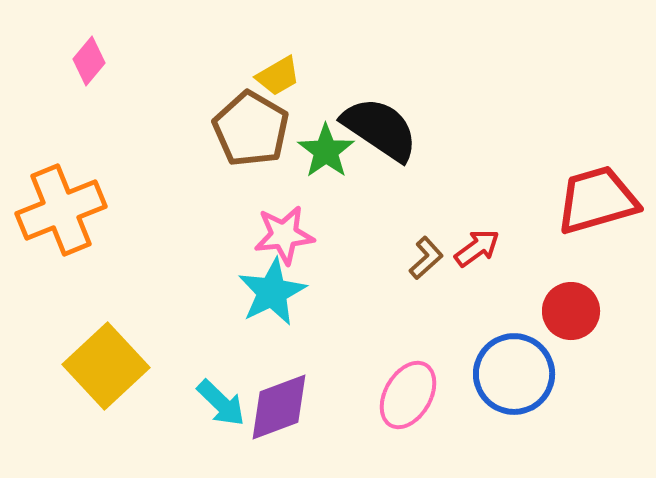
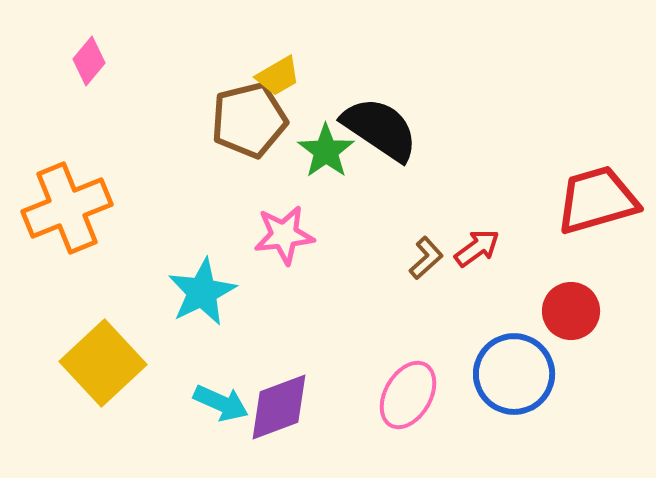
brown pentagon: moved 2 px left, 9 px up; rotated 28 degrees clockwise
orange cross: moved 6 px right, 2 px up
cyan star: moved 70 px left
yellow square: moved 3 px left, 3 px up
cyan arrow: rotated 20 degrees counterclockwise
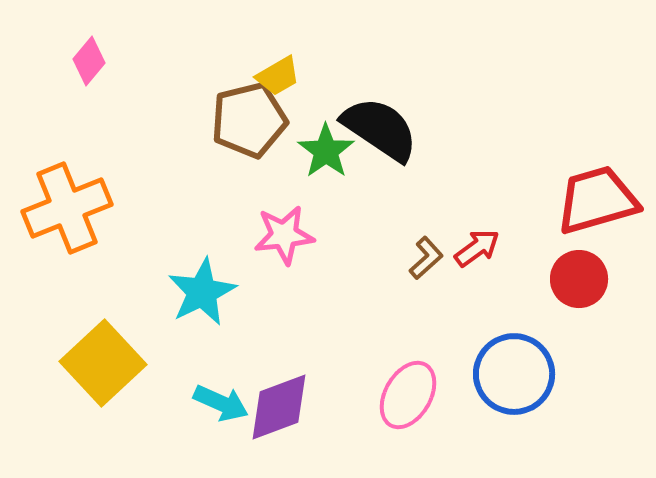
red circle: moved 8 px right, 32 px up
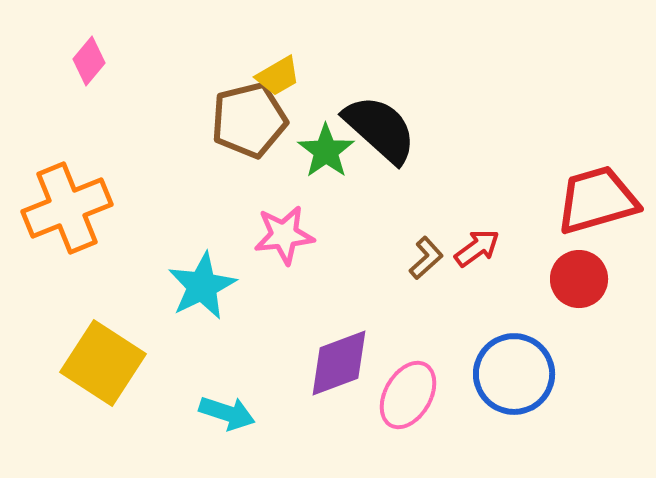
black semicircle: rotated 8 degrees clockwise
cyan star: moved 6 px up
yellow square: rotated 14 degrees counterclockwise
cyan arrow: moved 6 px right, 10 px down; rotated 6 degrees counterclockwise
purple diamond: moved 60 px right, 44 px up
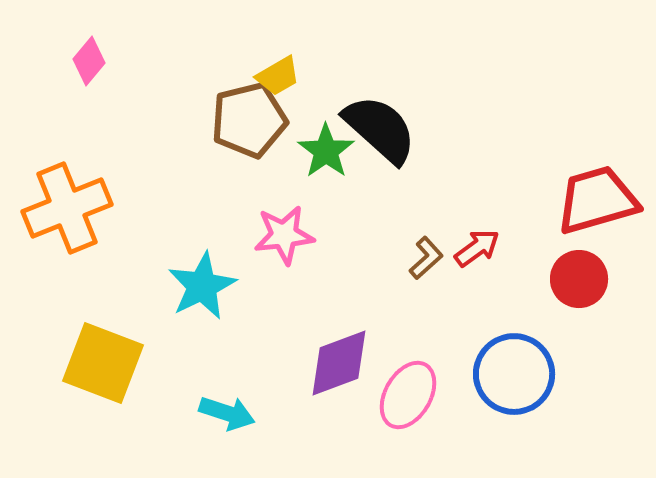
yellow square: rotated 12 degrees counterclockwise
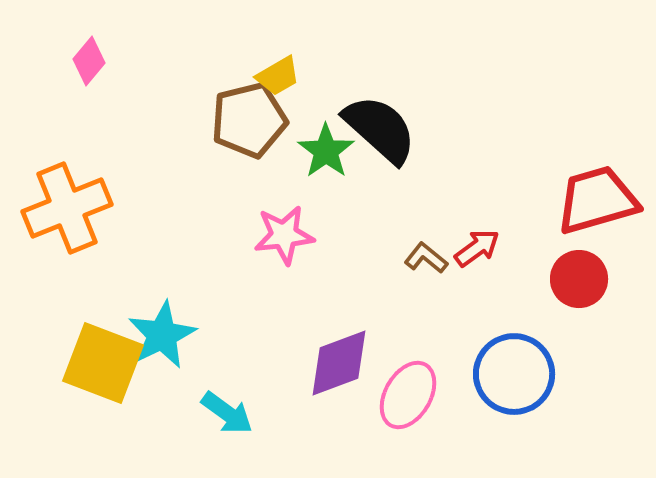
brown L-shape: rotated 99 degrees counterclockwise
cyan star: moved 40 px left, 49 px down
cyan arrow: rotated 18 degrees clockwise
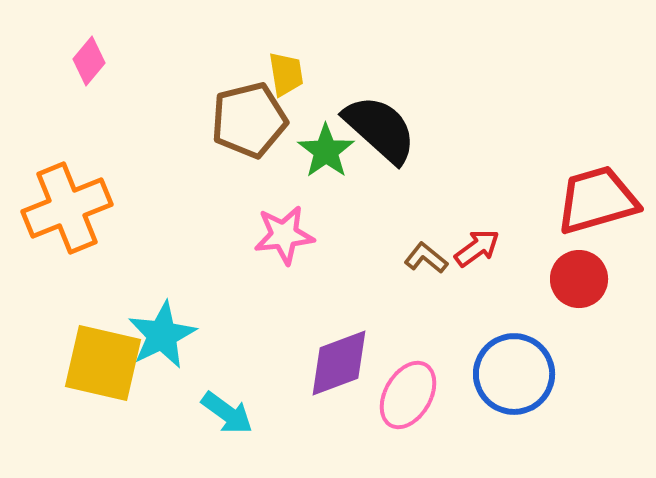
yellow trapezoid: moved 8 px right, 2 px up; rotated 69 degrees counterclockwise
yellow square: rotated 8 degrees counterclockwise
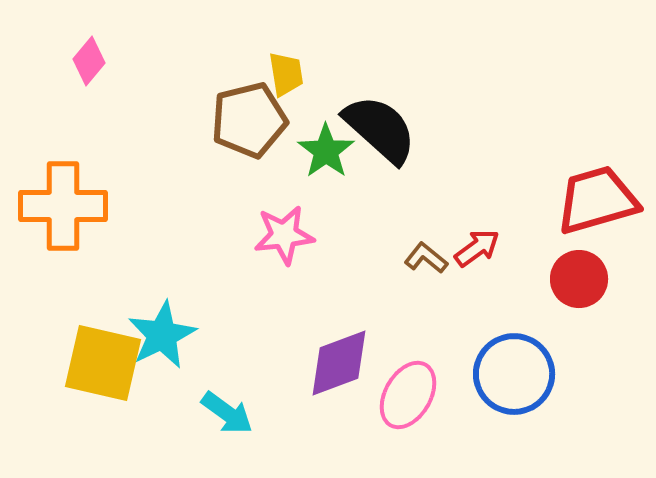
orange cross: moved 4 px left, 2 px up; rotated 22 degrees clockwise
